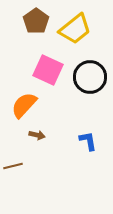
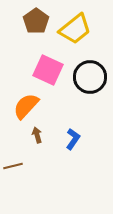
orange semicircle: moved 2 px right, 1 px down
brown arrow: rotated 119 degrees counterclockwise
blue L-shape: moved 15 px left, 2 px up; rotated 45 degrees clockwise
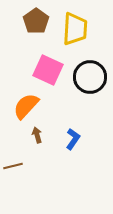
yellow trapezoid: rotated 48 degrees counterclockwise
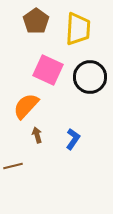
yellow trapezoid: moved 3 px right
